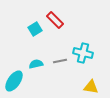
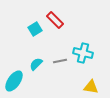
cyan semicircle: rotated 32 degrees counterclockwise
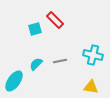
cyan square: rotated 16 degrees clockwise
cyan cross: moved 10 px right, 2 px down
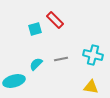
gray line: moved 1 px right, 2 px up
cyan ellipse: rotated 40 degrees clockwise
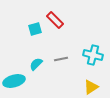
yellow triangle: rotated 42 degrees counterclockwise
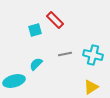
cyan square: moved 1 px down
gray line: moved 4 px right, 5 px up
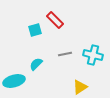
yellow triangle: moved 11 px left
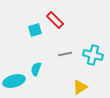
cyan semicircle: moved 5 px down; rotated 24 degrees counterclockwise
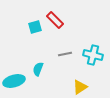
cyan square: moved 3 px up
cyan semicircle: moved 2 px right
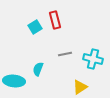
red rectangle: rotated 30 degrees clockwise
cyan square: rotated 16 degrees counterclockwise
cyan cross: moved 4 px down
cyan ellipse: rotated 20 degrees clockwise
